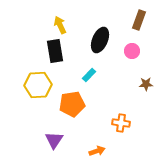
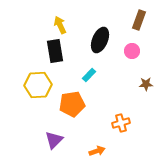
orange cross: rotated 24 degrees counterclockwise
purple triangle: rotated 12 degrees clockwise
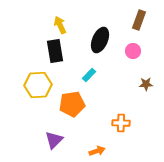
pink circle: moved 1 px right
orange cross: rotated 18 degrees clockwise
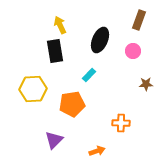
yellow hexagon: moved 5 px left, 4 px down
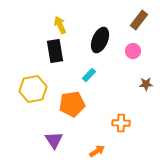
brown rectangle: rotated 18 degrees clockwise
yellow hexagon: rotated 8 degrees counterclockwise
purple triangle: rotated 18 degrees counterclockwise
orange arrow: rotated 14 degrees counterclockwise
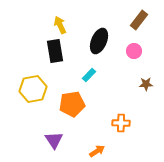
black ellipse: moved 1 px left, 1 px down
pink circle: moved 1 px right
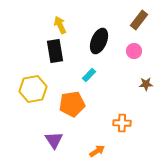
orange cross: moved 1 px right
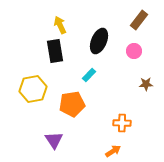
orange arrow: moved 16 px right
